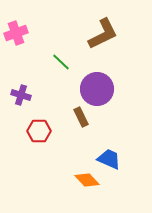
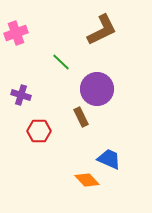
brown L-shape: moved 1 px left, 4 px up
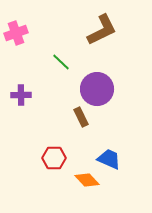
purple cross: rotated 18 degrees counterclockwise
red hexagon: moved 15 px right, 27 px down
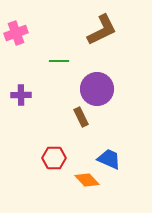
green line: moved 2 px left, 1 px up; rotated 42 degrees counterclockwise
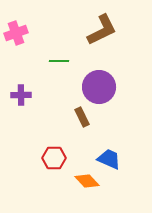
purple circle: moved 2 px right, 2 px up
brown rectangle: moved 1 px right
orange diamond: moved 1 px down
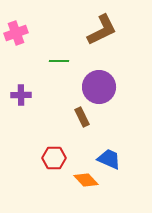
orange diamond: moved 1 px left, 1 px up
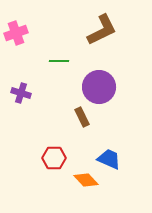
purple cross: moved 2 px up; rotated 18 degrees clockwise
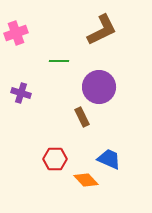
red hexagon: moved 1 px right, 1 px down
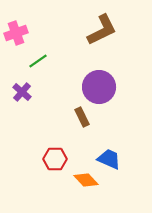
green line: moved 21 px left; rotated 36 degrees counterclockwise
purple cross: moved 1 px right, 1 px up; rotated 24 degrees clockwise
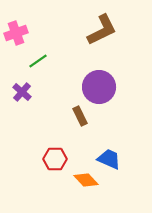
brown rectangle: moved 2 px left, 1 px up
